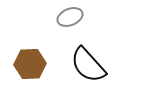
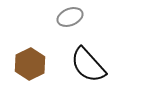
brown hexagon: rotated 24 degrees counterclockwise
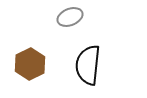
black semicircle: rotated 48 degrees clockwise
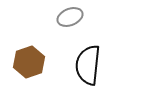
brown hexagon: moved 1 px left, 2 px up; rotated 8 degrees clockwise
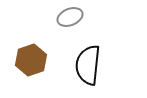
brown hexagon: moved 2 px right, 2 px up
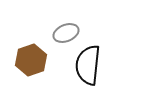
gray ellipse: moved 4 px left, 16 px down
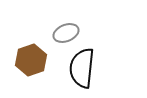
black semicircle: moved 6 px left, 3 px down
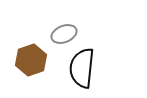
gray ellipse: moved 2 px left, 1 px down
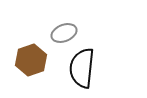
gray ellipse: moved 1 px up
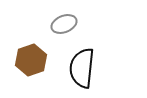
gray ellipse: moved 9 px up
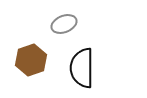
black semicircle: rotated 6 degrees counterclockwise
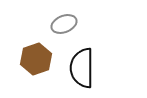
brown hexagon: moved 5 px right, 1 px up
